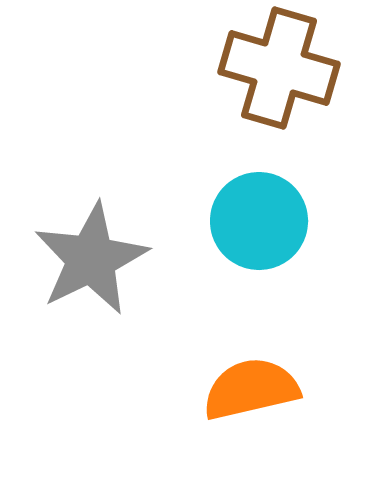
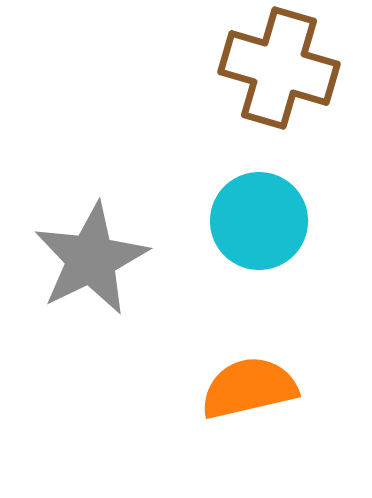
orange semicircle: moved 2 px left, 1 px up
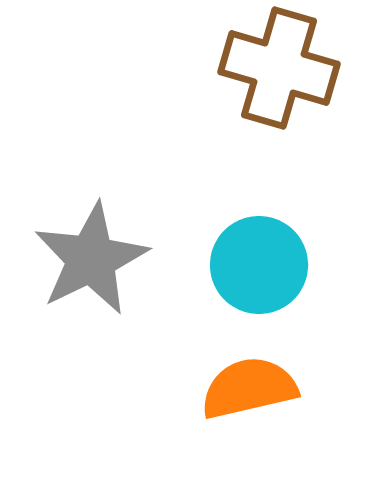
cyan circle: moved 44 px down
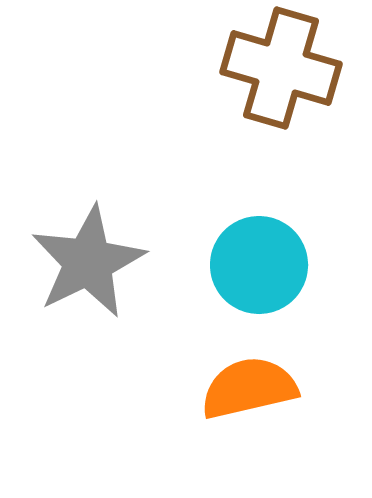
brown cross: moved 2 px right
gray star: moved 3 px left, 3 px down
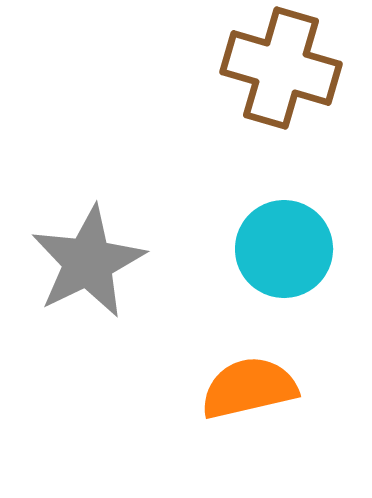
cyan circle: moved 25 px right, 16 px up
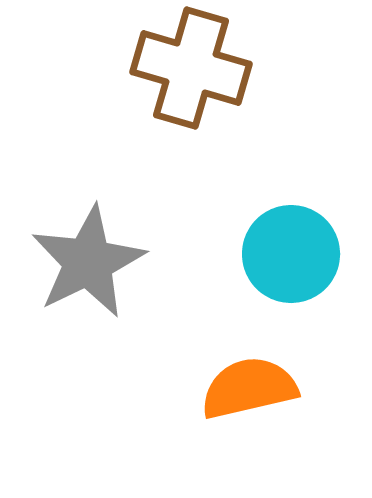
brown cross: moved 90 px left
cyan circle: moved 7 px right, 5 px down
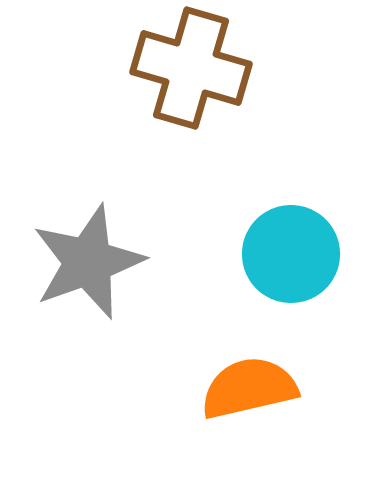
gray star: rotated 6 degrees clockwise
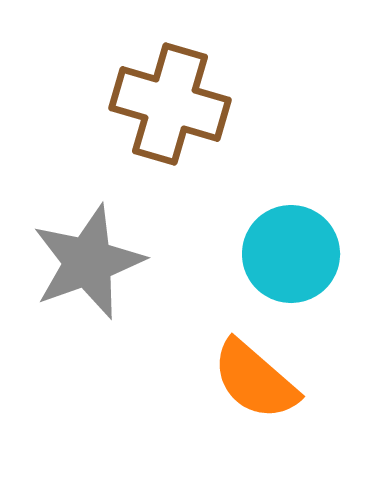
brown cross: moved 21 px left, 36 px down
orange semicircle: moved 6 px right, 8 px up; rotated 126 degrees counterclockwise
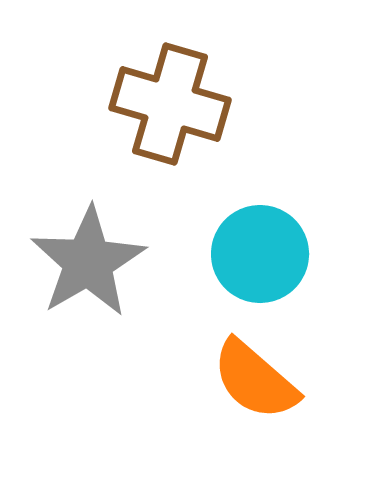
cyan circle: moved 31 px left
gray star: rotated 10 degrees counterclockwise
